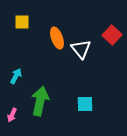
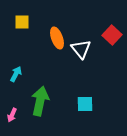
cyan arrow: moved 2 px up
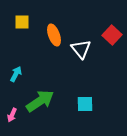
orange ellipse: moved 3 px left, 3 px up
green arrow: rotated 44 degrees clockwise
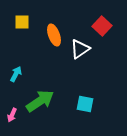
red square: moved 10 px left, 9 px up
white triangle: moved 1 px left; rotated 35 degrees clockwise
cyan square: rotated 12 degrees clockwise
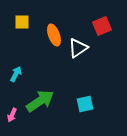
red square: rotated 24 degrees clockwise
white triangle: moved 2 px left, 1 px up
cyan square: rotated 24 degrees counterclockwise
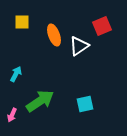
white triangle: moved 1 px right, 2 px up
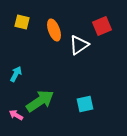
yellow square: rotated 14 degrees clockwise
orange ellipse: moved 5 px up
white triangle: moved 1 px up
pink arrow: moved 4 px right; rotated 96 degrees clockwise
